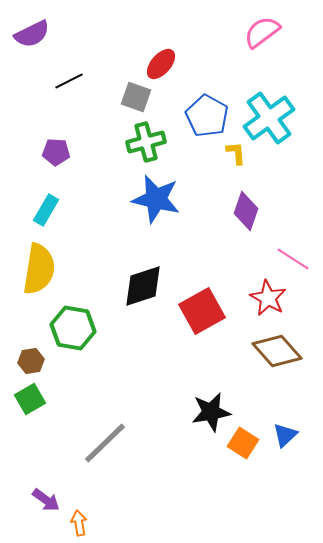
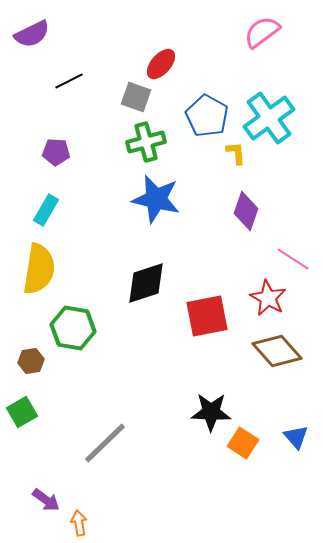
black diamond: moved 3 px right, 3 px up
red square: moved 5 px right, 5 px down; rotated 18 degrees clockwise
green square: moved 8 px left, 13 px down
black star: rotated 12 degrees clockwise
blue triangle: moved 11 px right, 2 px down; rotated 28 degrees counterclockwise
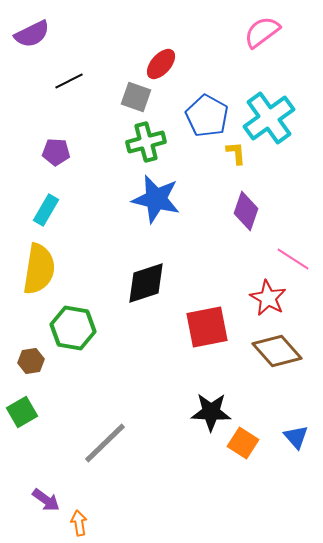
red square: moved 11 px down
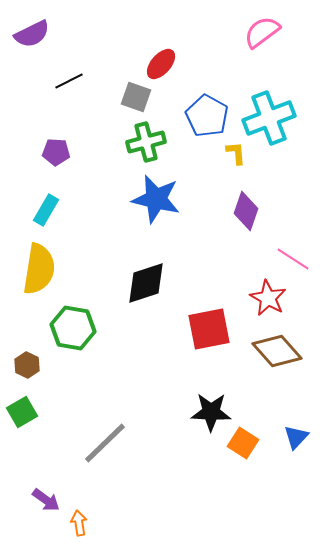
cyan cross: rotated 15 degrees clockwise
red square: moved 2 px right, 2 px down
brown hexagon: moved 4 px left, 4 px down; rotated 25 degrees counterclockwise
blue triangle: rotated 24 degrees clockwise
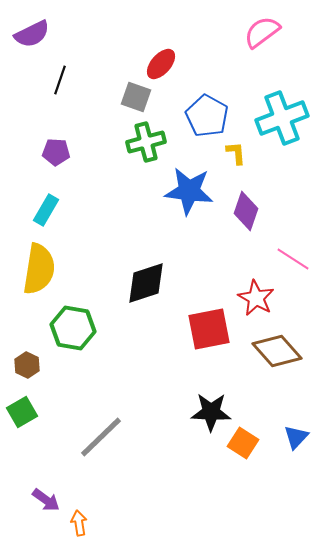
black line: moved 9 px left, 1 px up; rotated 44 degrees counterclockwise
cyan cross: moved 13 px right
blue star: moved 33 px right, 8 px up; rotated 6 degrees counterclockwise
red star: moved 12 px left
gray line: moved 4 px left, 6 px up
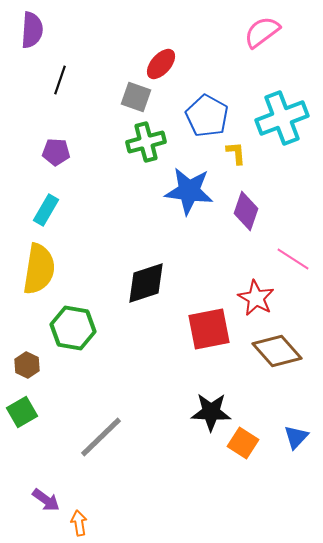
purple semicircle: moved 4 px up; rotated 60 degrees counterclockwise
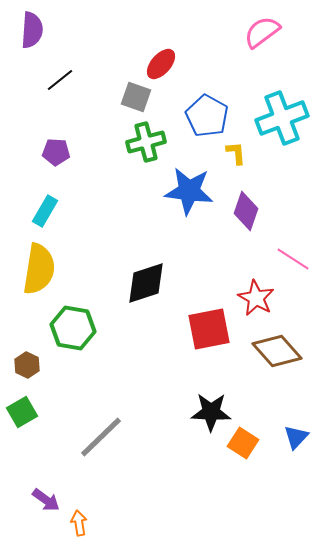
black line: rotated 32 degrees clockwise
cyan rectangle: moved 1 px left, 1 px down
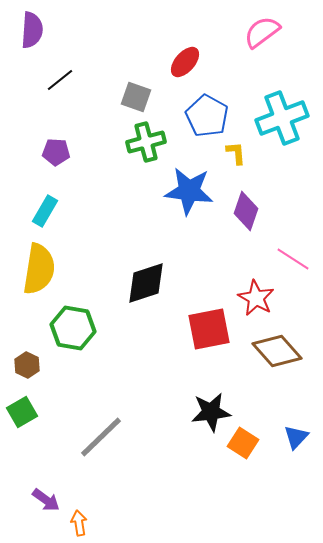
red ellipse: moved 24 px right, 2 px up
black star: rotated 9 degrees counterclockwise
